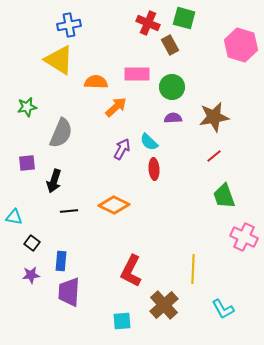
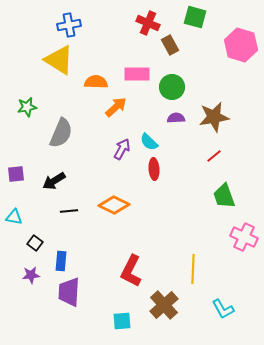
green square: moved 11 px right, 1 px up
purple semicircle: moved 3 px right
purple square: moved 11 px left, 11 px down
black arrow: rotated 40 degrees clockwise
black square: moved 3 px right
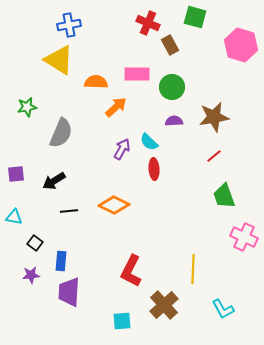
purple semicircle: moved 2 px left, 3 px down
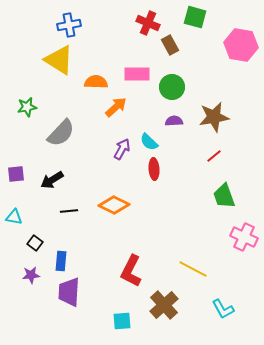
pink hexagon: rotated 8 degrees counterclockwise
gray semicircle: rotated 20 degrees clockwise
black arrow: moved 2 px left, 1 px up
yellow line: rotated 64 degrees counterclockwise
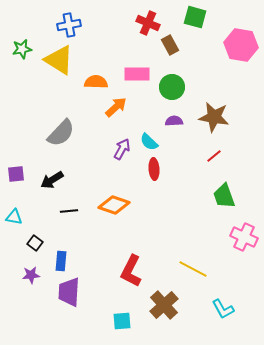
green star: moved 5 px left, 58 px up
brown star: rotated 20 degrees clockwise
orange diamond: rotated 8 degrees counterclockwise
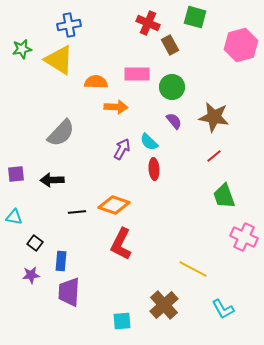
pink hexagon: rotated 24 degrees counterclockwise
orange arrow: rotated 45 degrees clockwise
purple semicircle: rotated 54 degrees clockwise
black arrow: rotated 30 degrees clockwise
black line: moved 8 px right, 1 px down
red L-shape: moved 10 px left, 27 px up
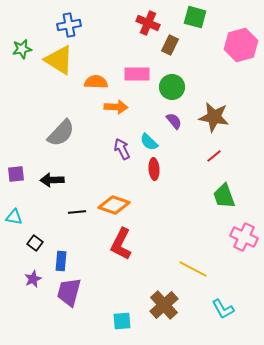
brown rectangle: rotated 54 degrees clockwise
purple arrow: rotated 55 degrees counterclockwise
purple star: moved 2 px right, 4 px down; rotated 18 degrees counterclockwise
purple trapezoid: rotated 12 degrees clockwise
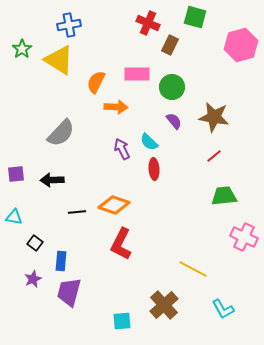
green star: rotated 24 degrees counterclockwise
orange semicircle: rotated 65 degrees counterclockwise
green trapezoid: rotated 104 degrees clockwise
